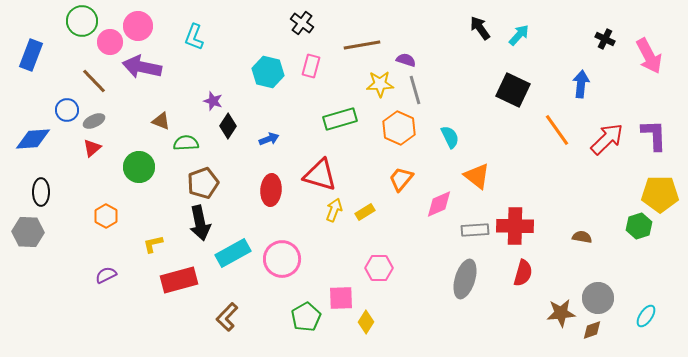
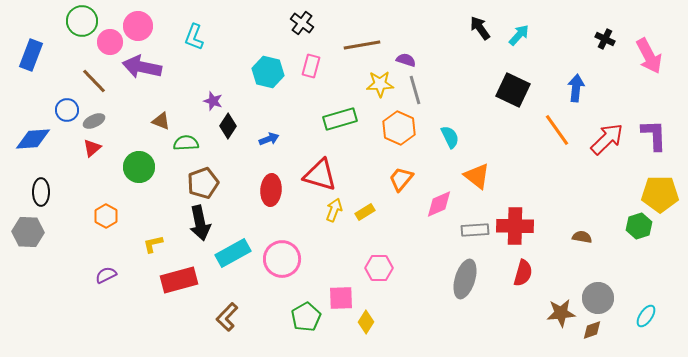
blue arrow at (581, 84): moved 5 px left, 4 px down
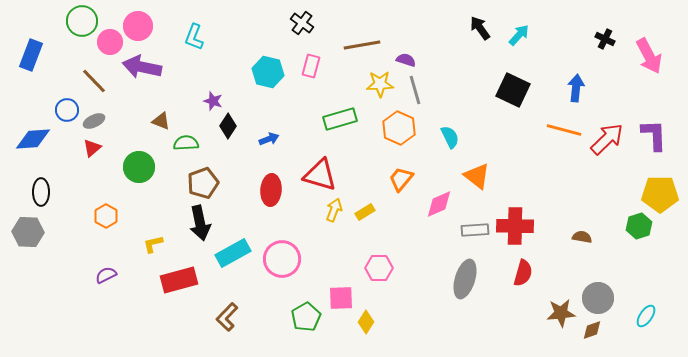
orange line at (557, 130): moved 7 px right; rotated 40 degrees counterclockwise
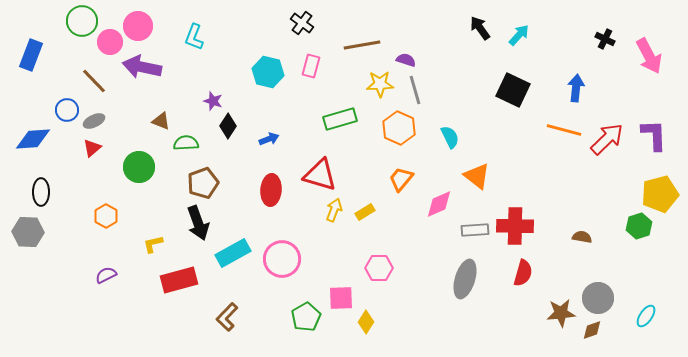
yellow pentagon at (660, 194): rotated 15 degrees counterclockwise
black arrow at (200, 223): moved 2 px left; rotated 8 degrees counterclockwise
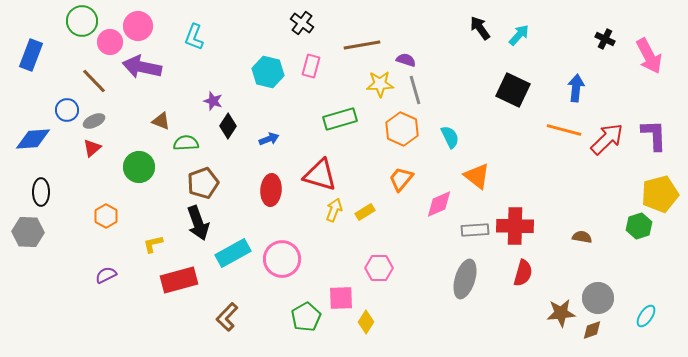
orange hexagon at (399, 128): moved 3 px right, 1 px down
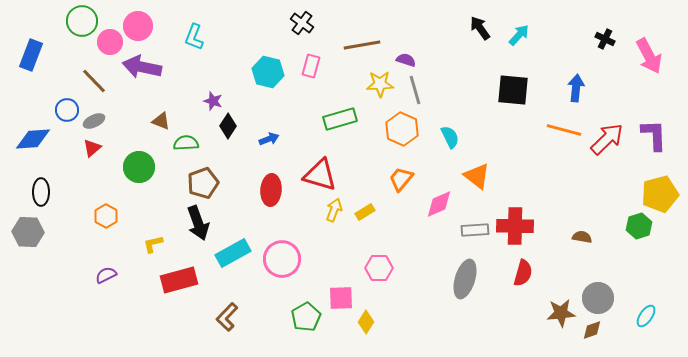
black square at (513, 90): rotated 20 degrees counterclockwise
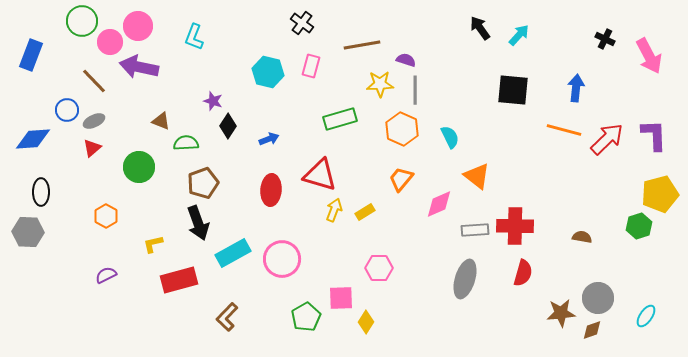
purple arrow at (142, 67): moved 3 px left
gray line at (415, 90): rotated 16 degrees clockwise
